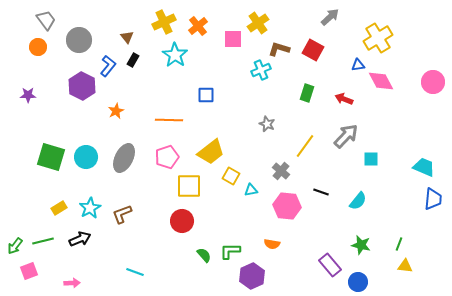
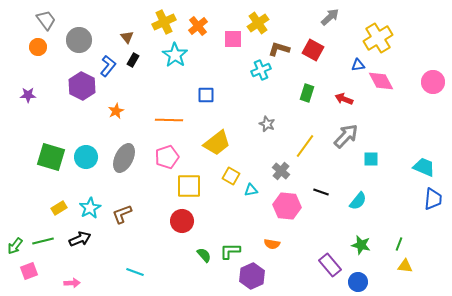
yellow trapezoid at (211, 152): moved 6 px right, 9 px up
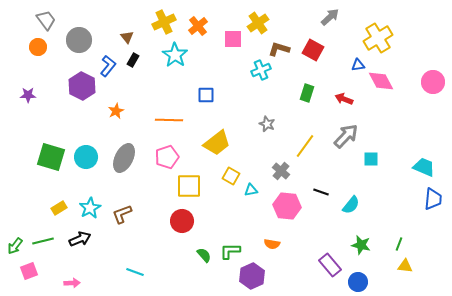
cyan semicircle at (358, 201): moved 7 px left, 4 px down
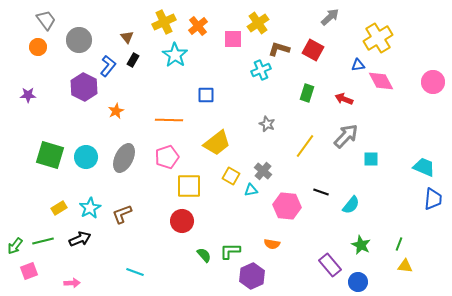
purple hexagon at (82, 86): moved 2 px right, 1 px down
green square at (51, 157): moved 1 px left, 2 px up
gray cross at (281, 171): moved 18 px left
green star at (361, 245): rotated 12 degrees clockwise
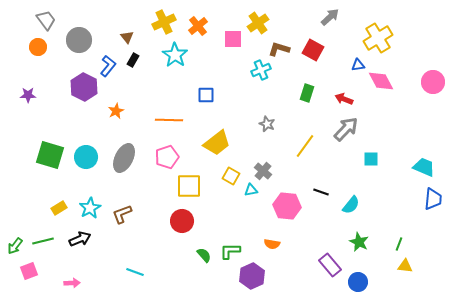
gray arrow at (346, 136): moved 7 px up
green star at (361, 245): moved 2 px left, 3 px up
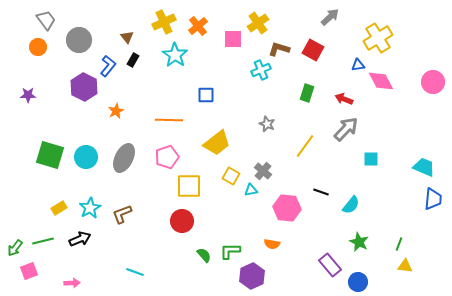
pink hexagon at (287, 206): moved 2 px down
green arrow at (15, 246): moved 2 px down
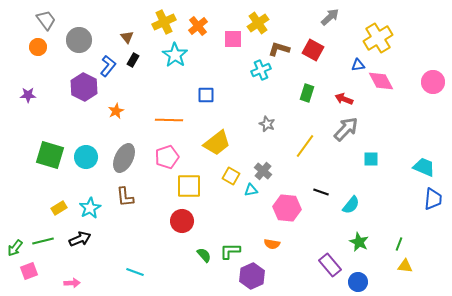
brown L-shape at (122, 214): moved 3 px right, 17 px up; rotated 75 degrees counterclockwise
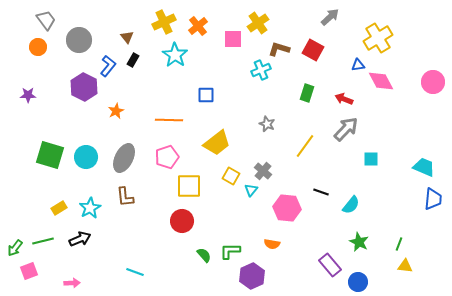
cyan triangle at (251, 190): rotated 40 degrees counterclockwise
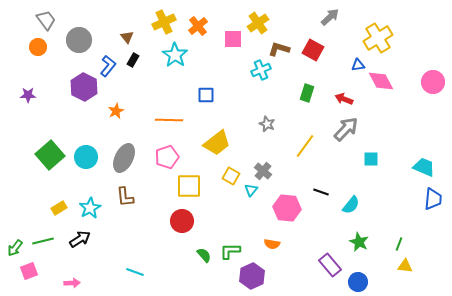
green square at (50, 155): rotated 32 degrees clockwise
black arrow at (80, 239): rotated 10 degrees counterclockwise
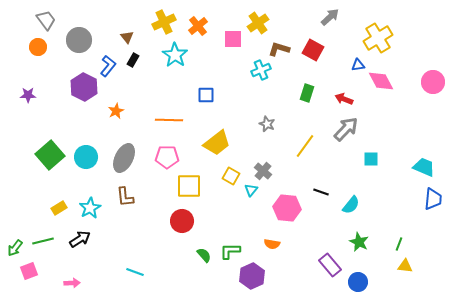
pink pentagon at (167, 157): rotated 20 degrees clockwise
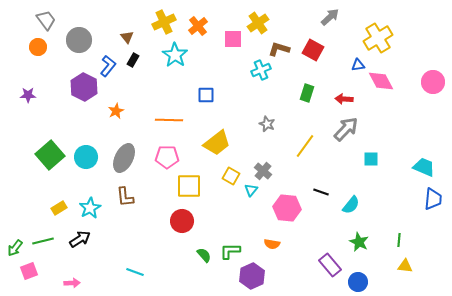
red arrow at (344, 99): rotated 18 degrees counterclockwise
green line at (399, 244): moved 4 px up; rotated 16 degrees counterclockwise
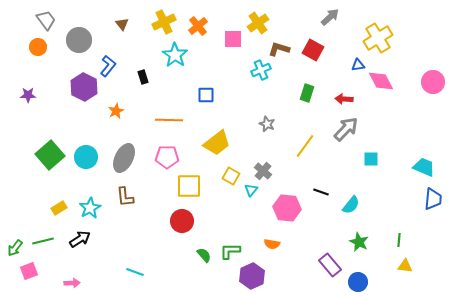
brown triangle at (127, 37): moved 5 px left, 13 px up
black rectangle at (133, 60): moved 10 px right, 17 px down; rotated 48 degrees counterclockwise
